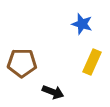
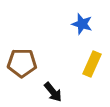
yellow rectangle: moved 2 px down
black arrow: rotated 30 degrees clockwise
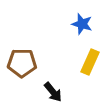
yellow rectangle: moved 2 px left, 2 px up
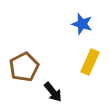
brown pentagon: moved 2 px right, 4 px down; rotated 28 degrees counterclockwise
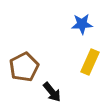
blue star: rotated 20 degrees counterclockwise
black arrow: moved 1 px left
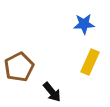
blue star: moved 2 px right
brown pentagon: moved 5 px left
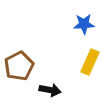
brown pentagon: moved 1 px up
black arrow: moved 2 px left, 2 px up; rotated 40 degrees counterclockwise
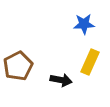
brown pentagon: moved 1 px left
black arrow: moved 11 px right, 10 px up
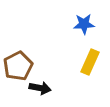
black arrow: moved 21 px left, 8 px down
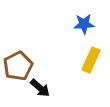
yellow rectangle: moved 1 px right, 2 px up
black arrow: rotated 30 degrees clockwise
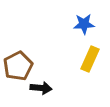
yellow rectangle: moved 1 px left, 1 px up
black arrow: moved 1 px right; rotated 35 degrees counterclockwise
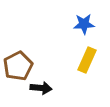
yellow rectangle: moved 3 px left, 1 px down
